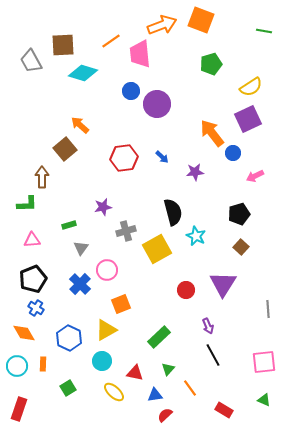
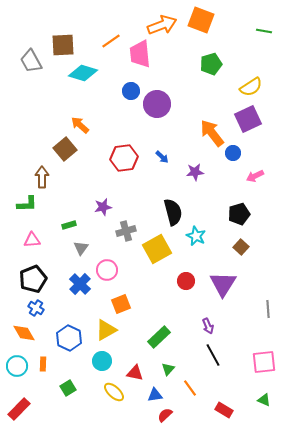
red circle at (186, 290): moved 9 px up
red rectangle at (19, 409): rotated 25 degrees clockwise
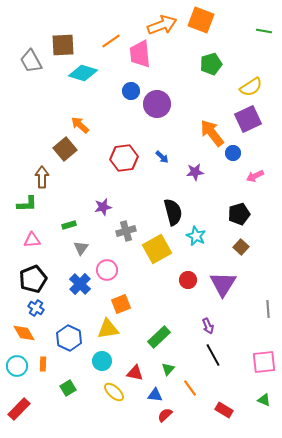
red circle at (186, 281): moved 2 px right, 1 px up
yellow triangle at (106, 330): moved 2 px right, 1 px up; rotated 20 degrees clockwise
blue triangle at (155, 395): rotated 14 degrees clockwise
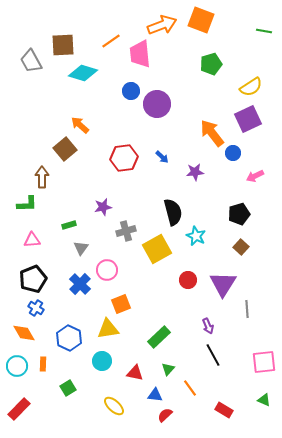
gray line at (268, 309): moved 21 px left
yellow ellipse at (114, 392): moved 14 px down
